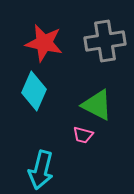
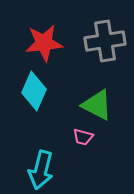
red star: rotated 18 degrees counterclockwise
pink trapezoid: moved 2 px down
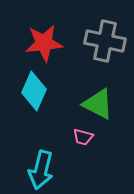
gray cross: rotated 21 degrees clockwise
green triangle: moved 1 px right, 1 px up
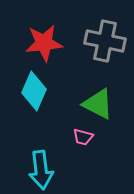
cyan arrow: rotated 21 degrees counterclockwise
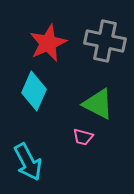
red star: moved 4 px right; rotated 18 degrees counterclockwise
cyan arrow: moved 13 px left, 8 px up; rotated 21 degrees counterclockwise
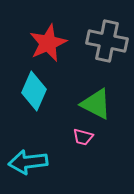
gray cross: moved 2 px right
green triangle: moved 2 px left
cyan arrow: rotated 111 degrees clockwise
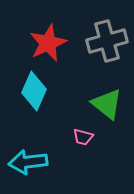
gray cross: rotated 27 degrees counterclockwise
green triangle: moved 11 px right; rotated 12 degrees clockwise
